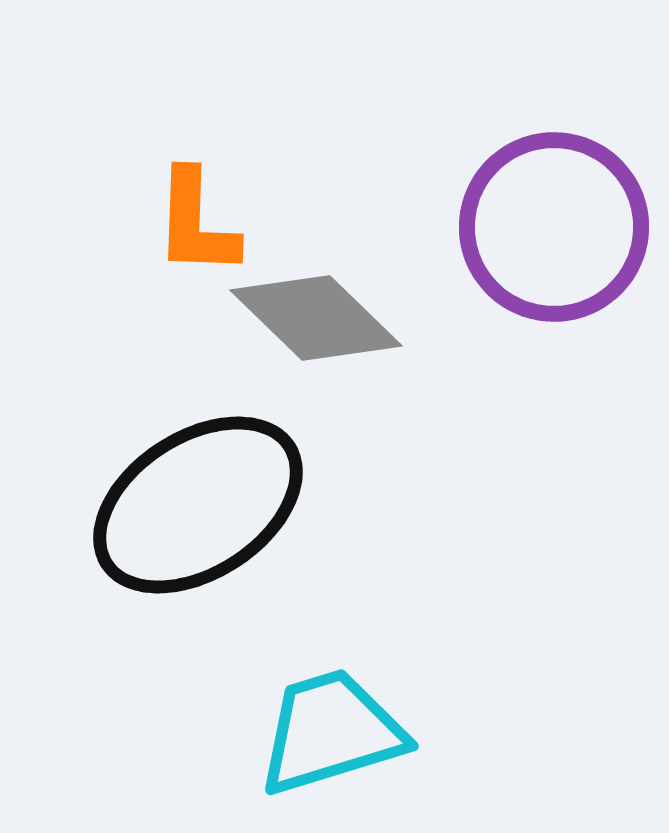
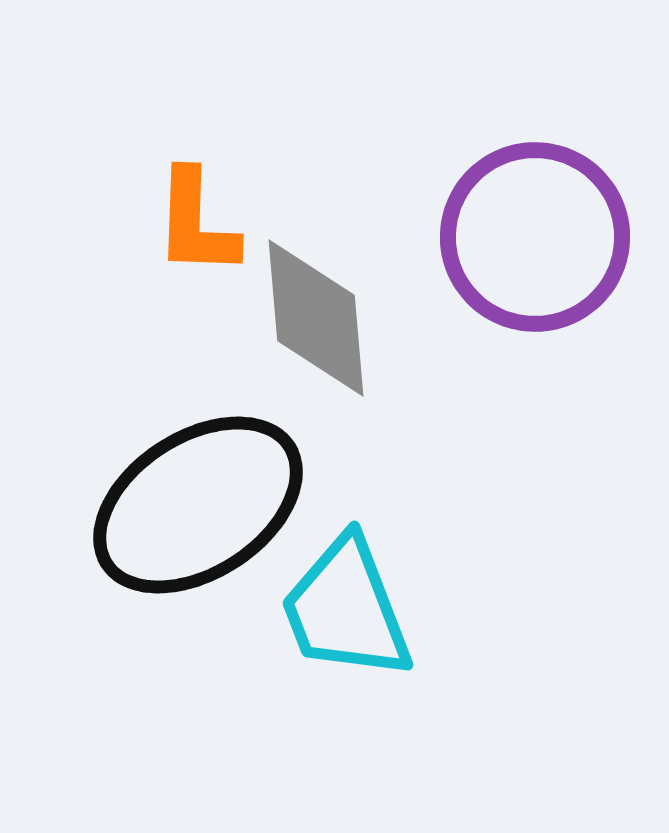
purple circle: moved 19 px left, 10 px down
gray diamond: rotated 41 degrees clockwise
cyan trapezoid: moved 15 px right, 123 px up; rotated 94 degrees counterclockwise
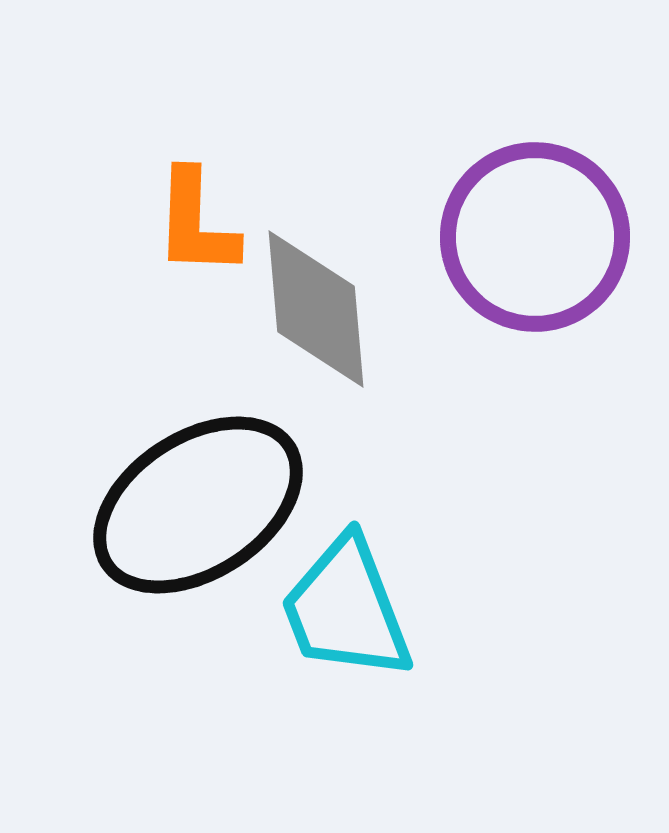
gray diamond: moved 9 px up
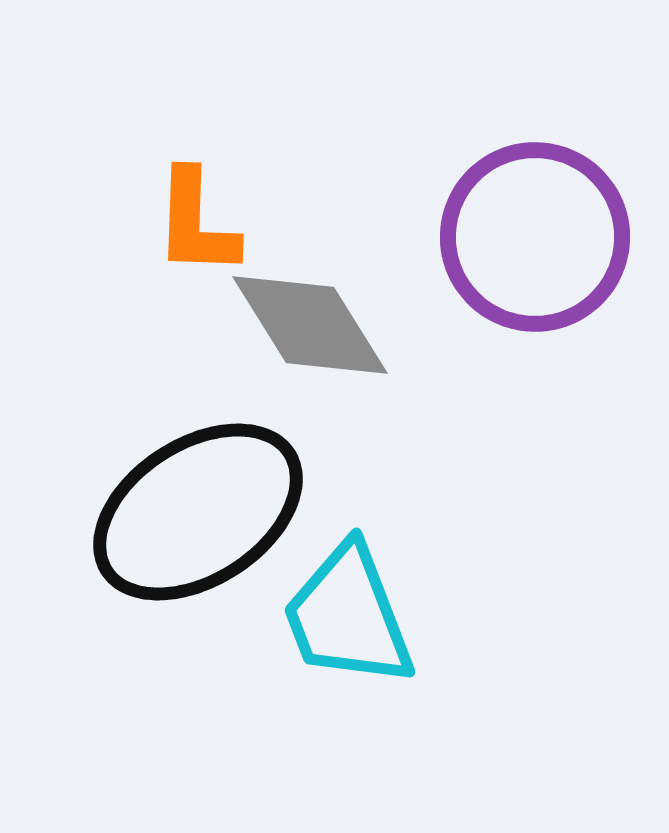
gray diamond: moved 6 px left, 16 px down; rotated 27 degrees counterclockwise
black ellipse: moved 7 px down
cyan trapezoid: moved 2 px right, 7 px down
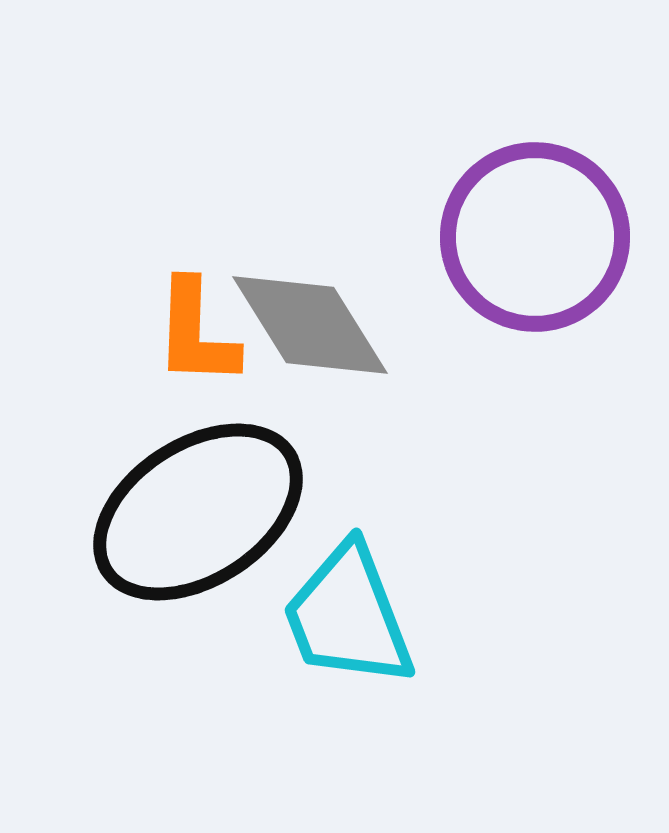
orange L-shape: moved 110 px down
